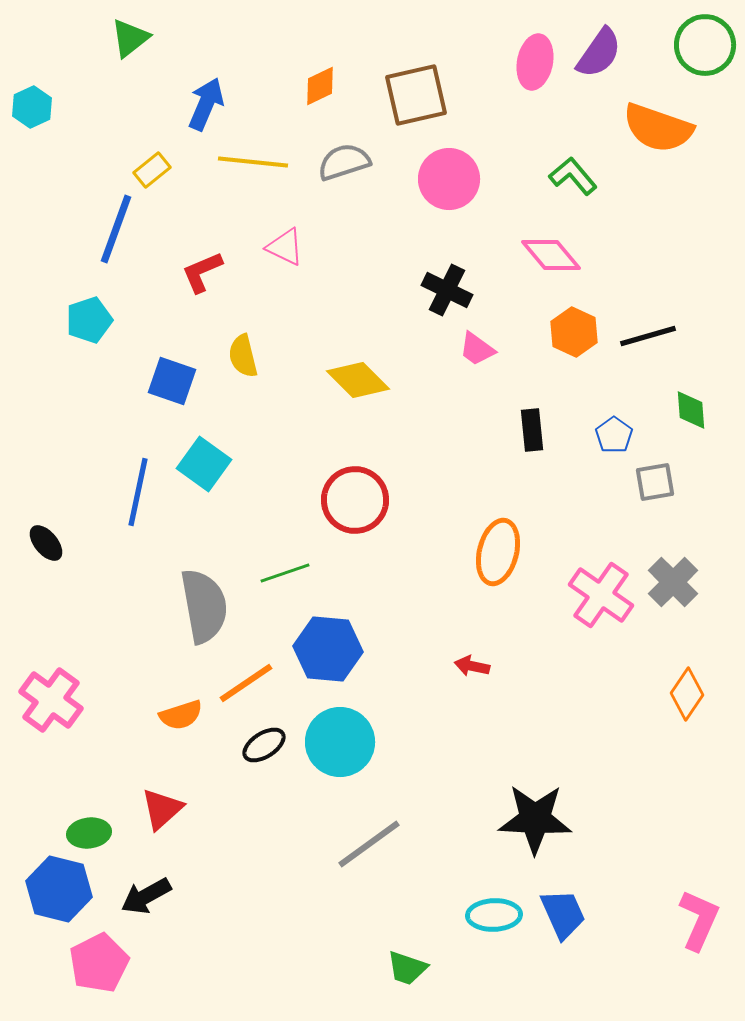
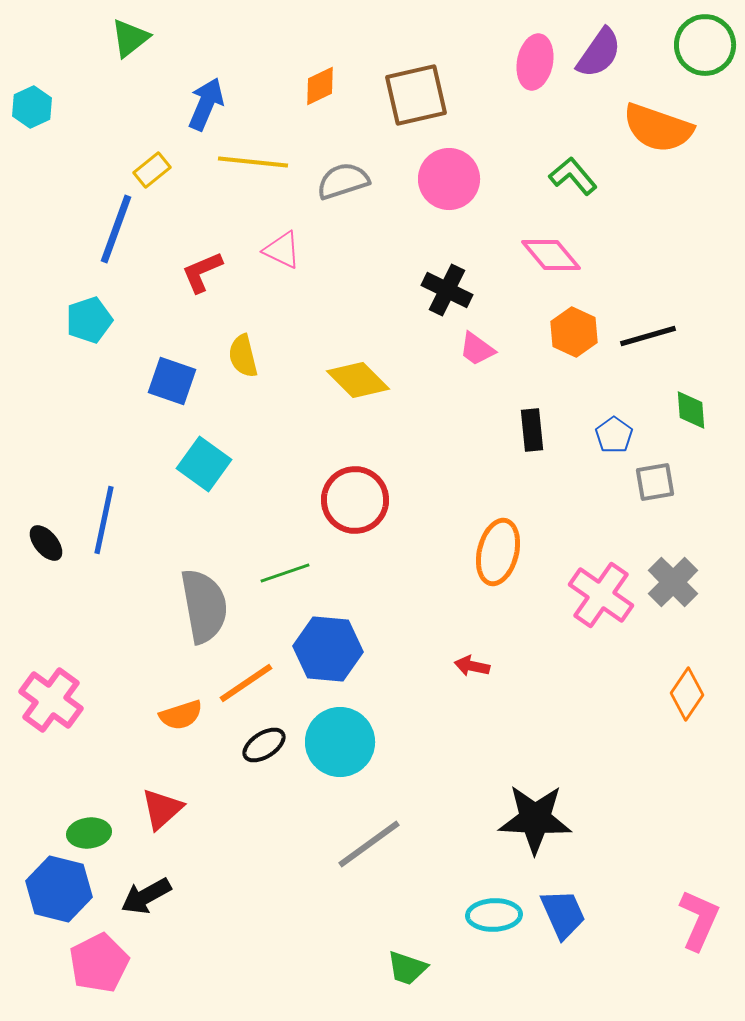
gray semicircle at (344, 162): moved 1 px left, 19 px down
pink triangle at (285, 247): moved 3 px left, 3 px down
blue line at (138, 492): moved 34 px left, 28 px down
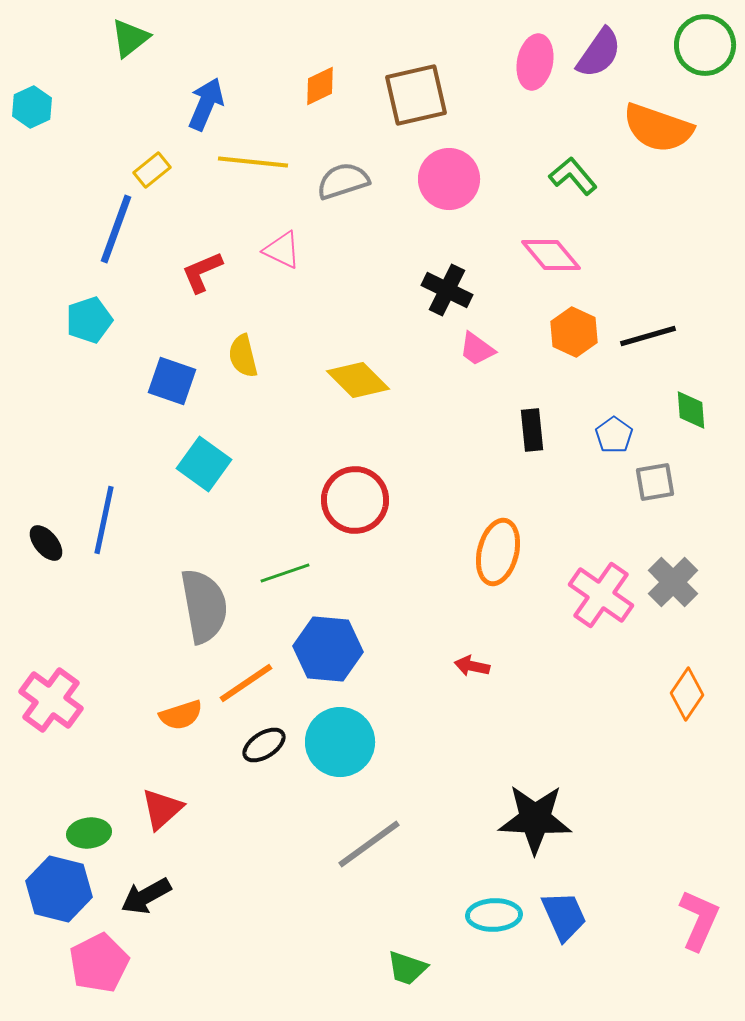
blue trapezoid at (563, 914): moved 1 px right, 2 px down
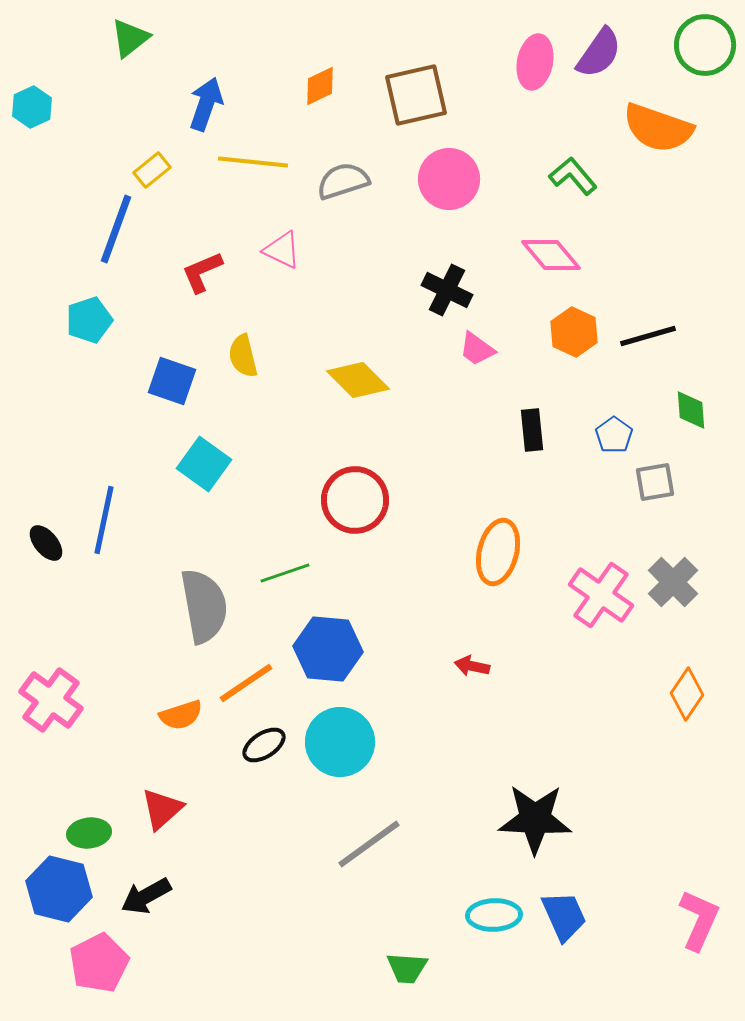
blue arrow at (206, 104): rotated 4 degrees counterclockwise
green trapezoid at (407, 968): rotated 15 degrees counterclockwise
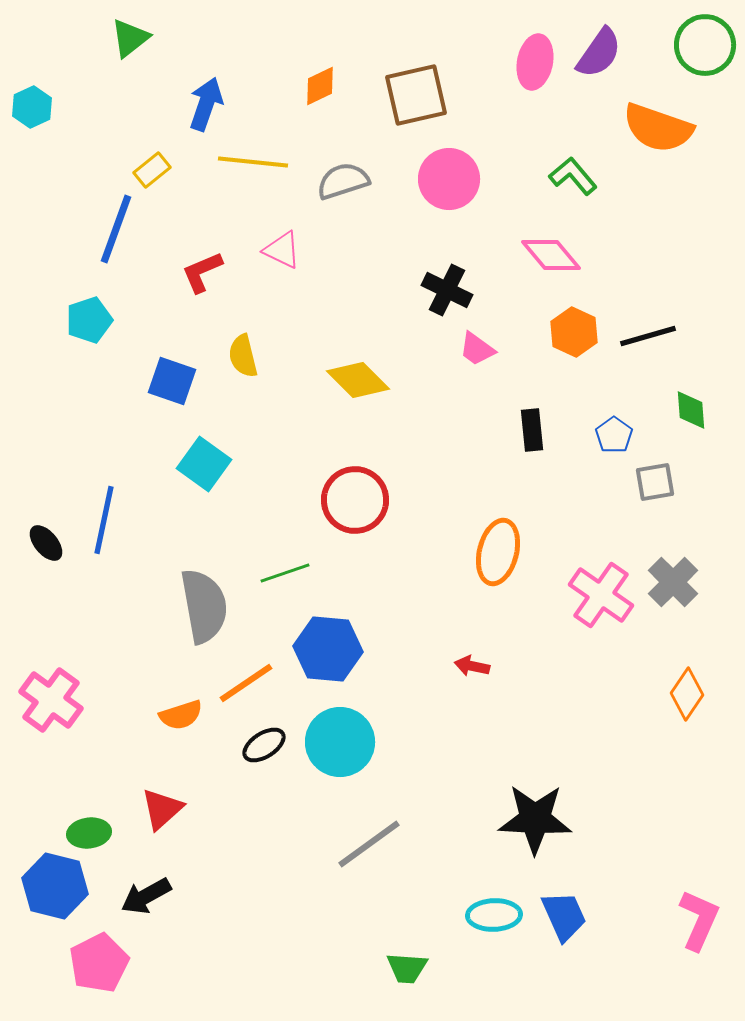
blue hexagon at (59, 889): moved 4 px left, 3 px up
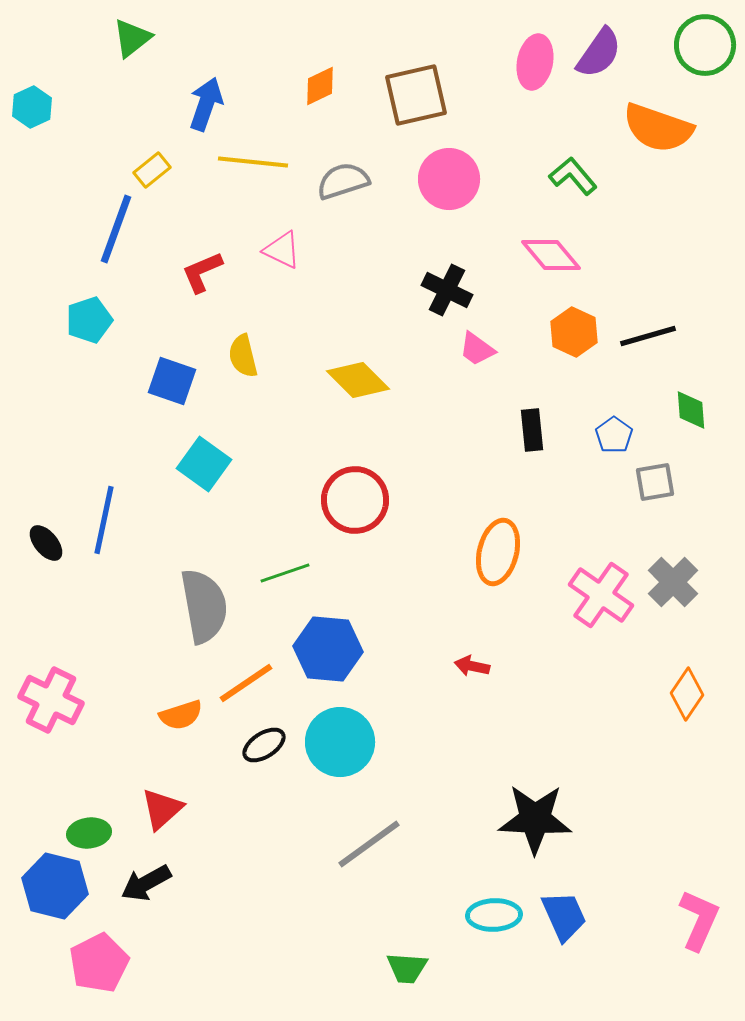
green triangle at (130, 38): moved 2 px right
pink cross at (51, 700): rotated 10 degrees counterclockwise
black arrow at (146, 896): moved 13 px up
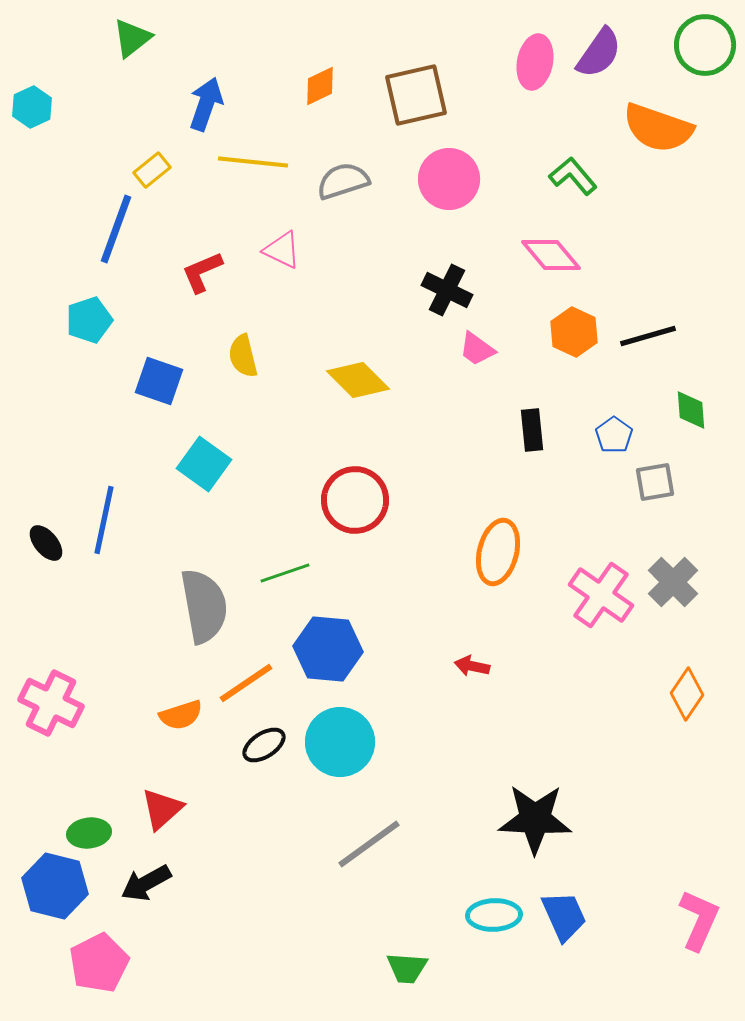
blue square at (172, 381): moved 13 px left
pink cross at (51, 700): moved 3 px down
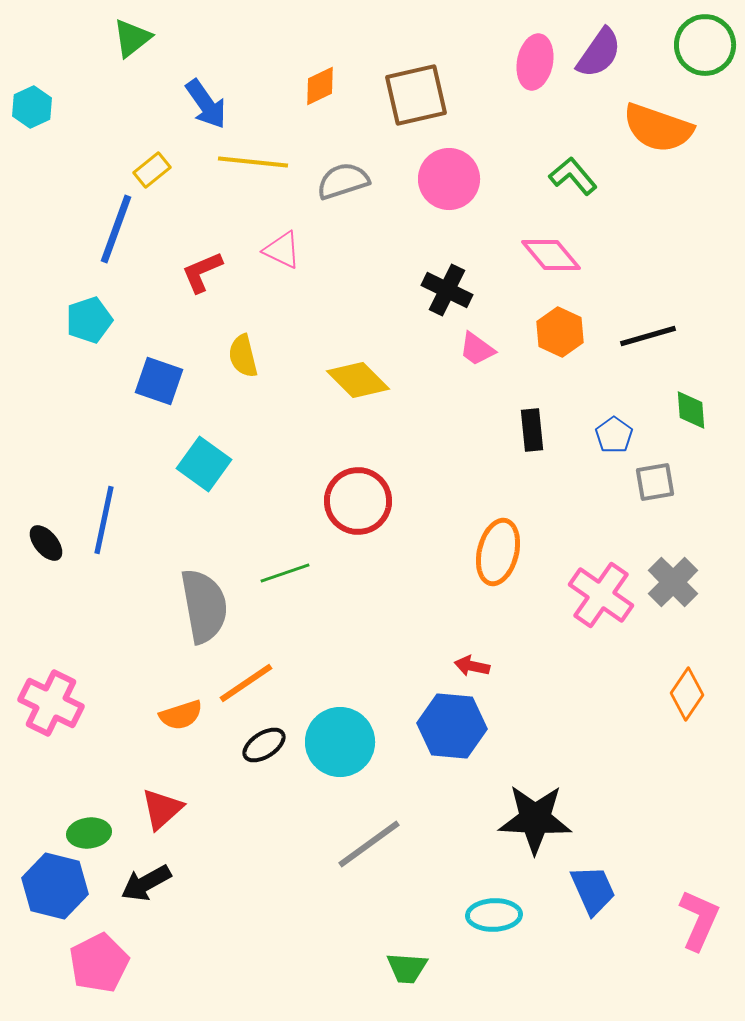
blue arrow at (206, 104): rotated 126 degrees clockwise
orange hexagon at (574, 332): moved 14 px left
red circle at (355, 500): moved 3 px right, 1 px down
blue hexagon at (328, 649): moved 124 px right, 77 px down
blue trapezoid at (564, 916): moved 29 px right, 26 px up
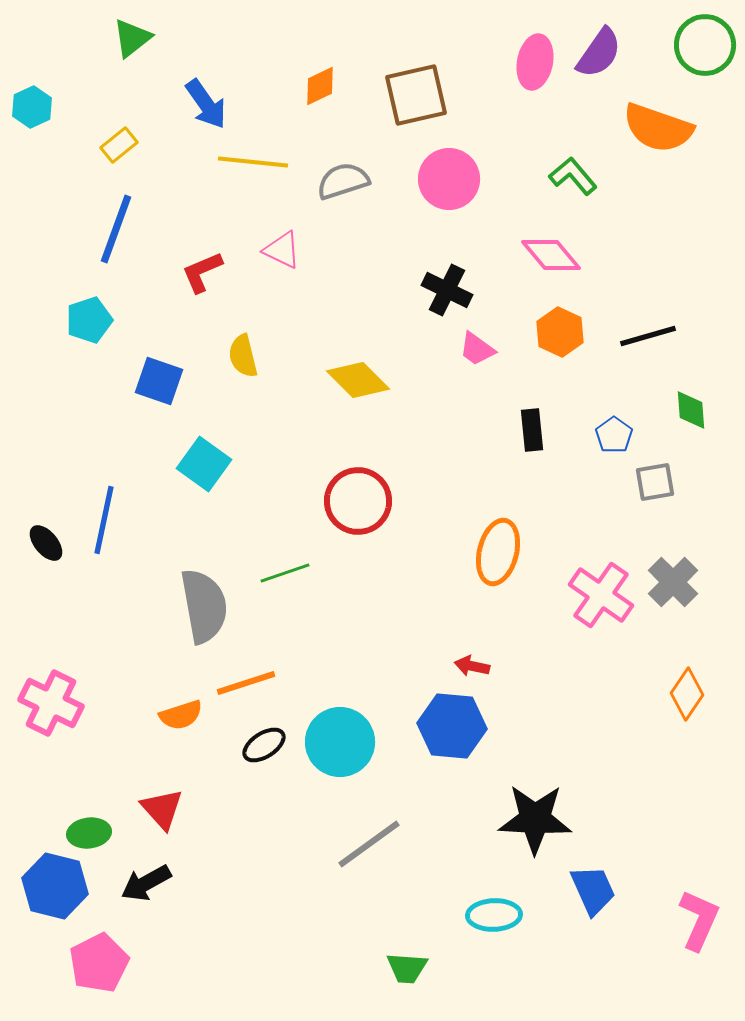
yellow rectangle at (152, 170): moved 33 px left, 25 px up
orange line at (246, 683): rotated 16 degrees clockwise
red triangle at (162, 809): rotated 30 degrees counterclockwise
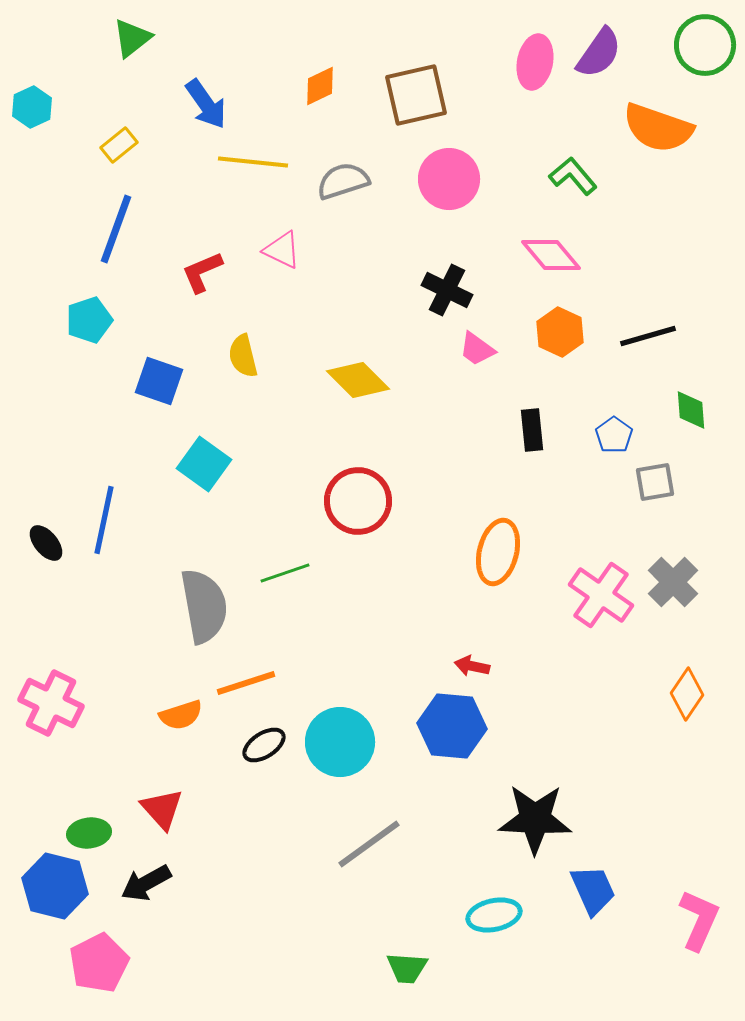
cyan ellipse at (494, 915): rotated 10 degrees counterclockwise
